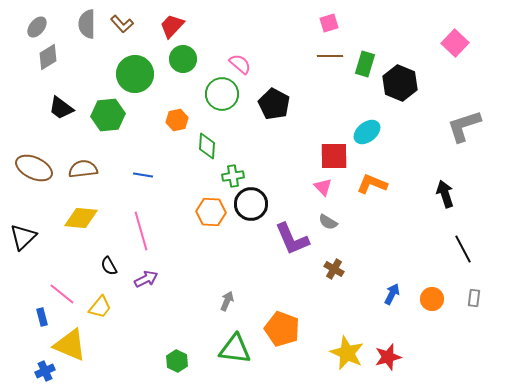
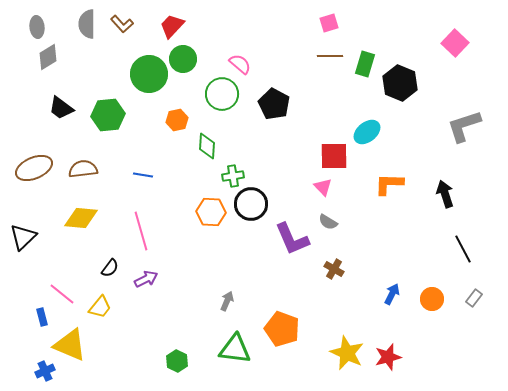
gray ellipse at (37, 27): rotated 45 degrees counterclockwise
green circle at (135, 74): moved 14 px right
brown ellipse at (34, 168): rotated 48 degrees counterclockwise
orange L-shape at (372, 184): moved 17 px right; rotated 20 degrees counterclockwise
black semicircle at (109, 266): moved 1 px right, 2 px down; rotated 114 degrees counterclockwise
gray rectangle at (474, 298): rotated 30 degrees clockwise
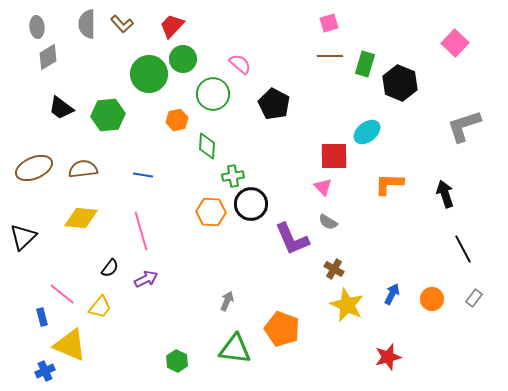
green circle at (222, 94): moved 9 px left
yellow star at (347, 353): moved 48 px up
